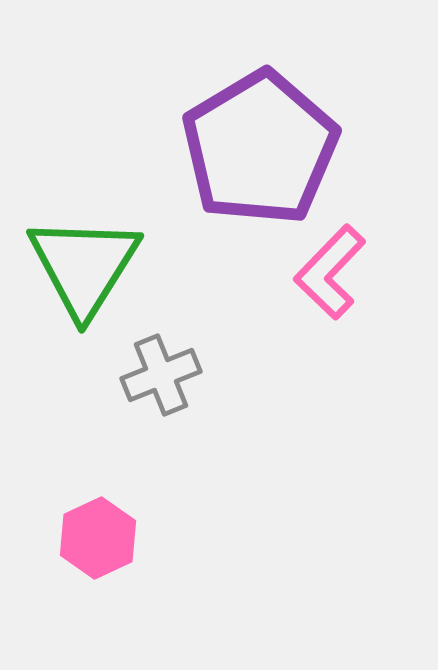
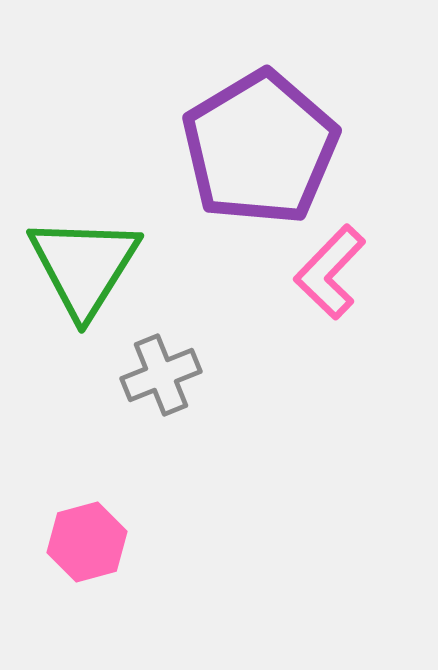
pink hexagon: moved 11 px left, 4 px down; rotated 10 degrees clockwise
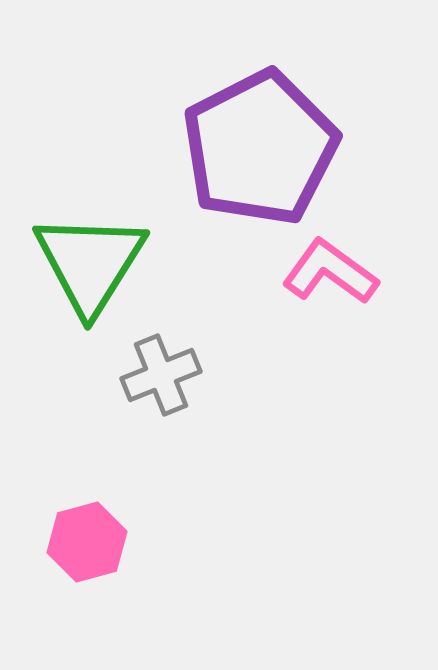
purple pentagon: rotated 4 degrees clockwise
green triangle: moved 6 px right, 3 px up
pink L-shape: rotated 82 degrees clockwise
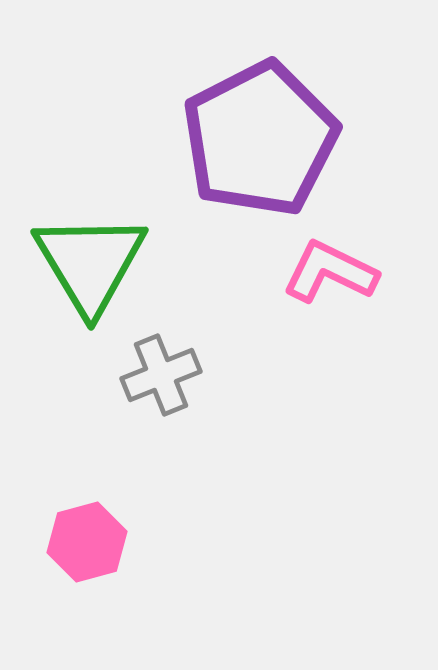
purple pentagon: moved 9 px up
green triangle: rotated 3 degrees counterclockwise
pink L-shape: rotated 10 degrees counterclockwise
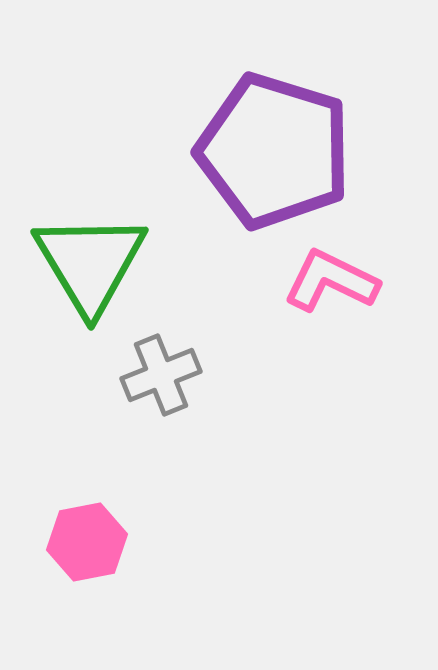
purple pentagon: moved 14 px right, 12 px down; rotated 28 degrees counterclockwise
pink L-shape: moved 1 px right, 9 px down
pink hexagon: rotated 4 degrees clockwise
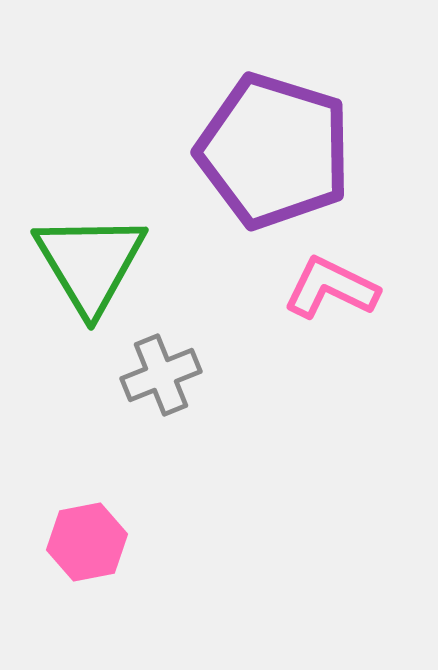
pink L-shape: moved 7 px down
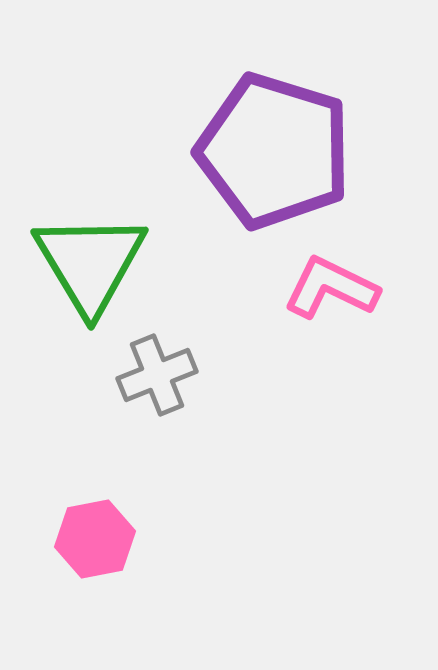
gray cross: moved 4 px left
pink hexagon: moved 8 px right, 3 px up
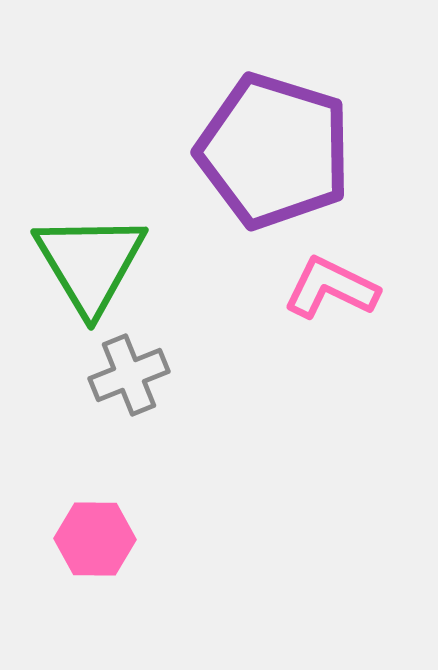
gray cross: moved 28 px left
pink hexagon: rotated 12 degrees clockwise
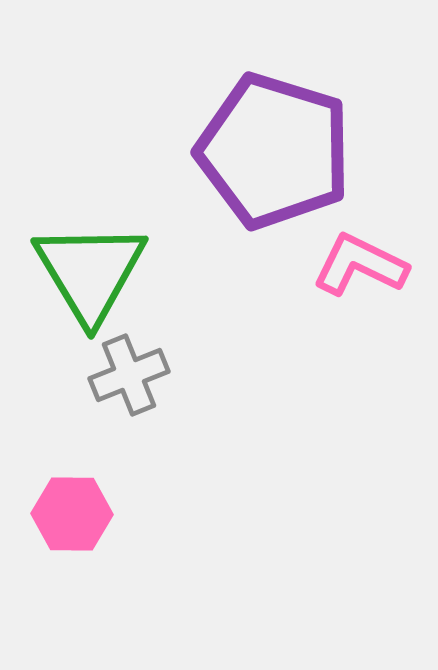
green triangle: moved 9 px down
pink L-shape: moved 29 px right, 23 px up
pink hexagon: moved 23 px left, 25 px up
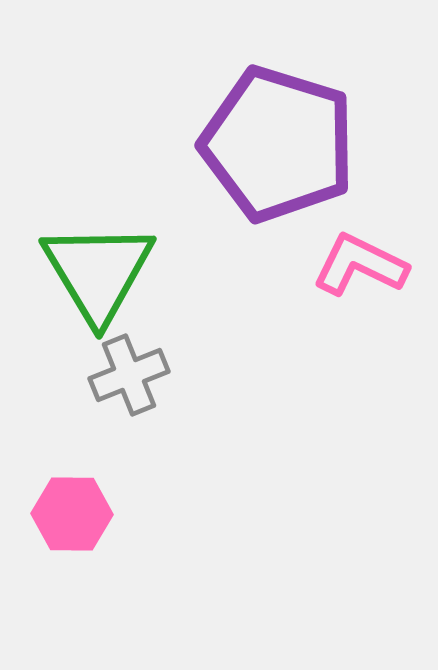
purple pentagon: moved 4 px right, 7 px up
green triangle: moved 8 px right
